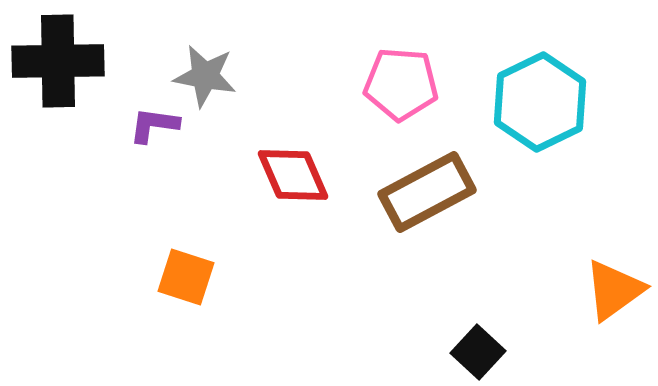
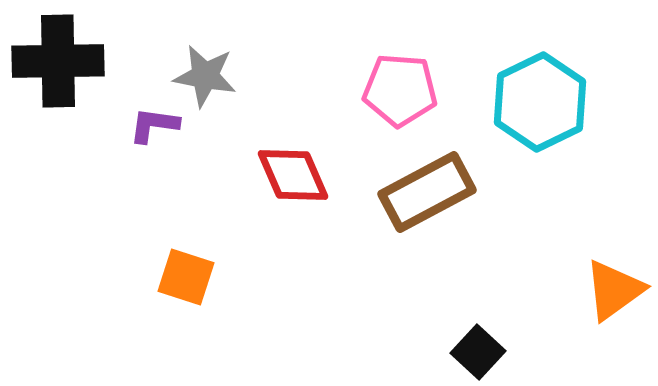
pink pentagon: moved 1 px left, 6 px down
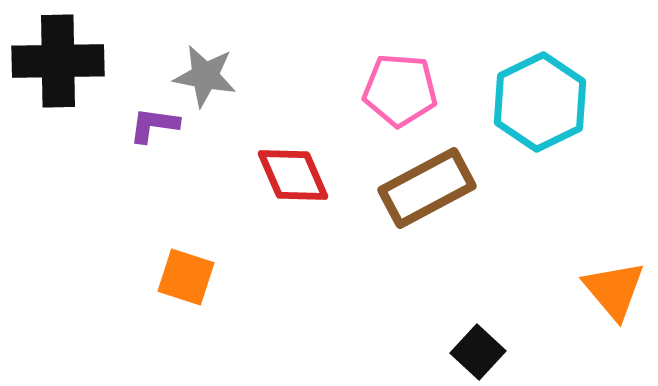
brown rectangle: moved 4 px up
orange triangle: rotated 34 degrees counterclockwise
